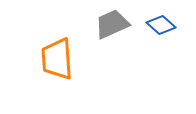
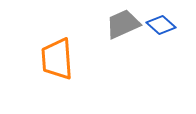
gray trapezoid: moved 11 px right
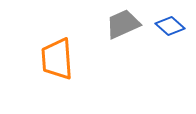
blue diamond: moved 9 px right, 1 px down
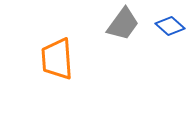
gray trapezoid: rotated 150 degrees clockwise
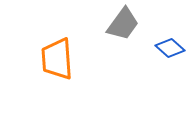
blue diamond: moved 22 px down
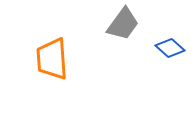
orange trapezoid: moved 5 px left
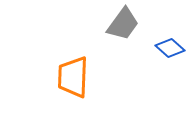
orange trapezoid: moved 21 px right, 18 px down; rotated 6 degrees clockwise
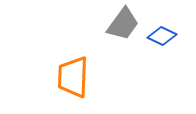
blue diamond: moved 8 px left, 12 px up; rotated 16 degrees counterclockwise
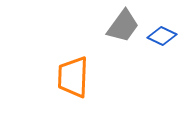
gray trapezoid: moved 2 px down
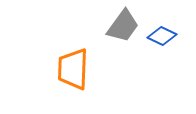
orange trapezoid: moved 8 px up
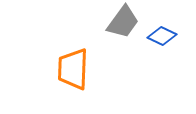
gray trapezoid: moved 4 px up
